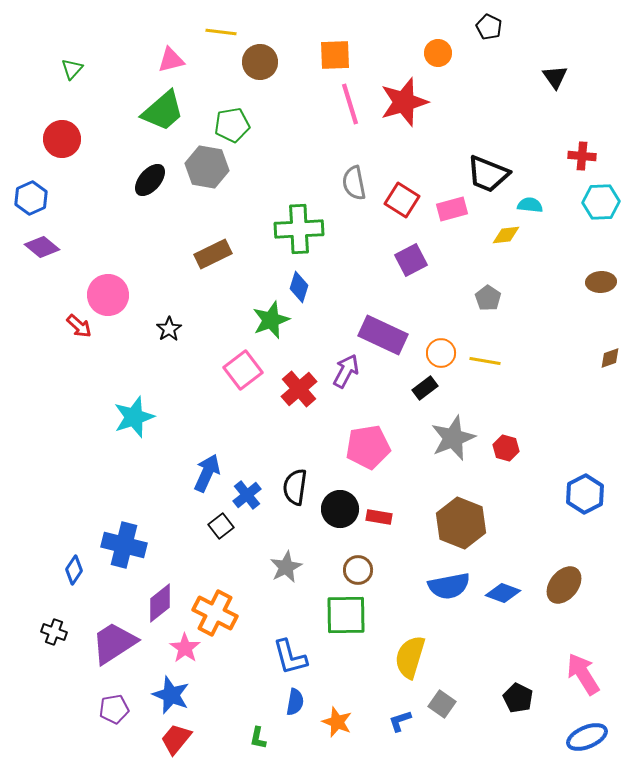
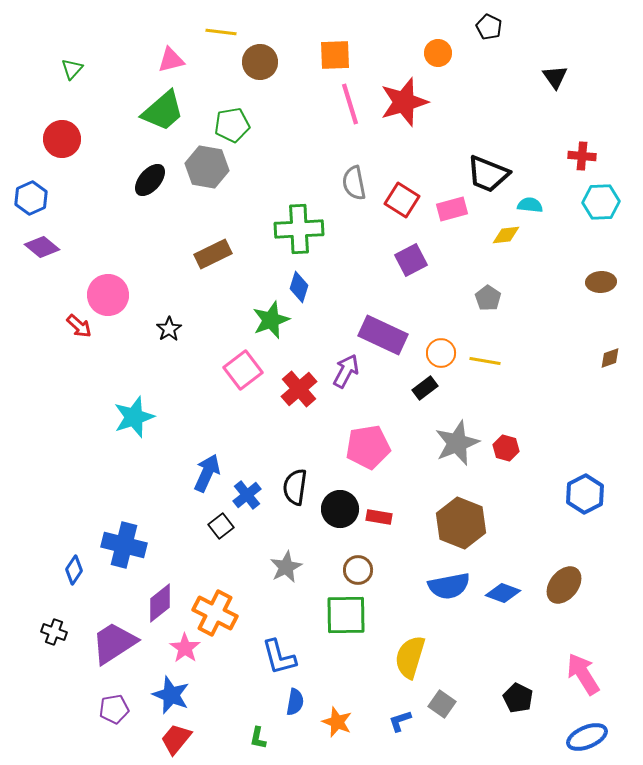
gray star at (453, 438): moved 4 px right, 5 px down
blue L-shape at (290, 657): moved 11 px left
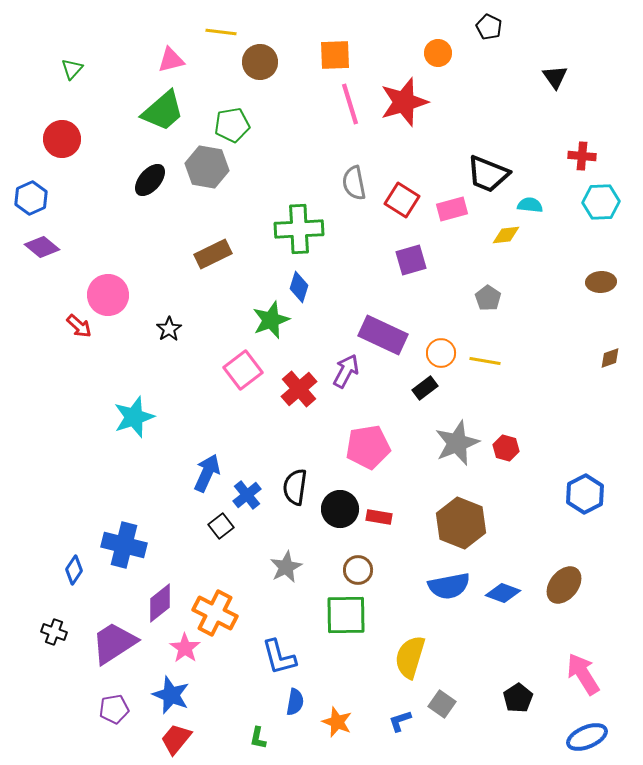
purple square at (411, 260): rotated 12 degrees clockwise
black pentagon at (518, 698): rotated 12 degrees clockwise
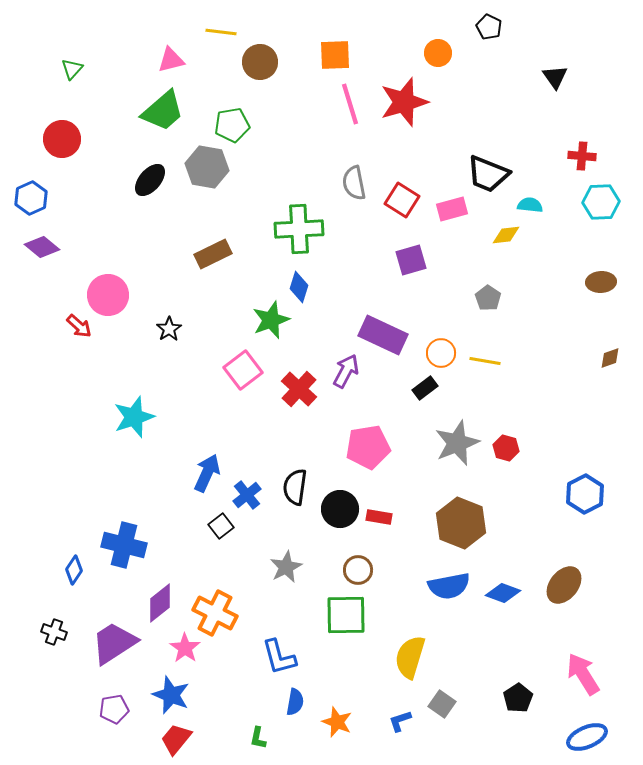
red cross at (299, 389): rotated 6 degrees counterclockwise
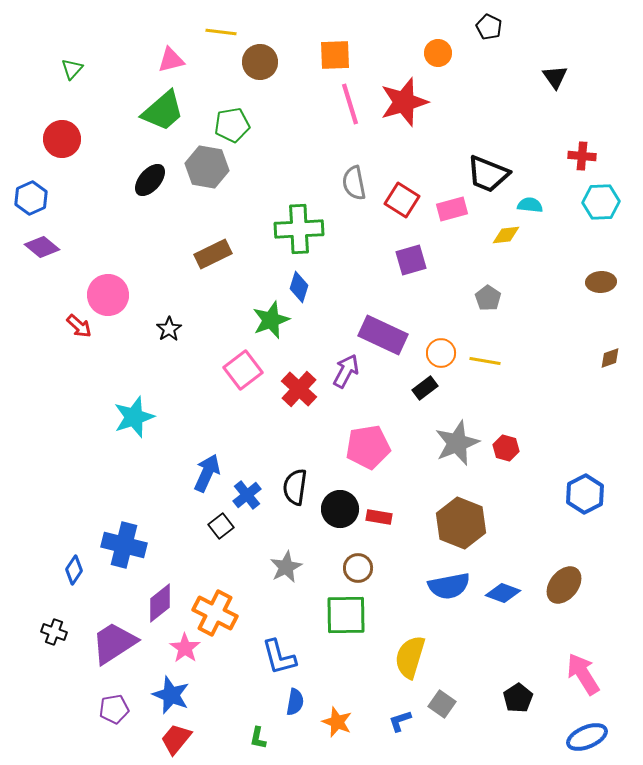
brown circle at (358, 570): moved 2 px up
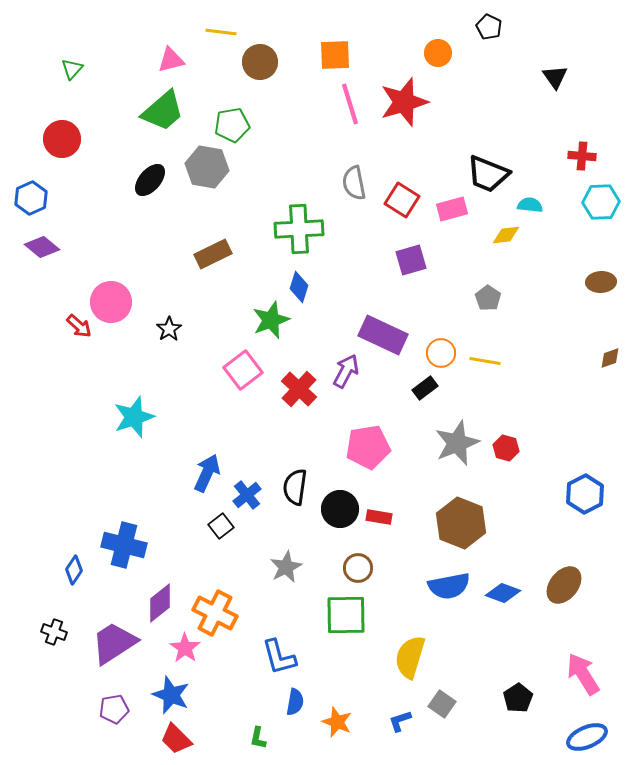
pink circle at (108, 295): moved 3 px right, 7 px down
red trapezoid at (176, 739): rotated 84 degrees counterclockwise
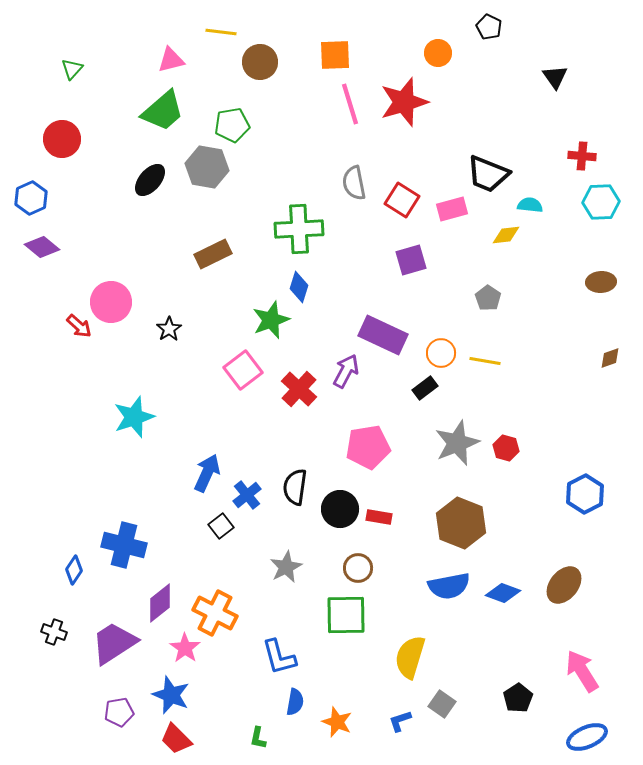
pink arrow at (583, 674): moved 1 px left, 3 px up
purple pentagon at (114, 709): moved 5 px right, 3 px down
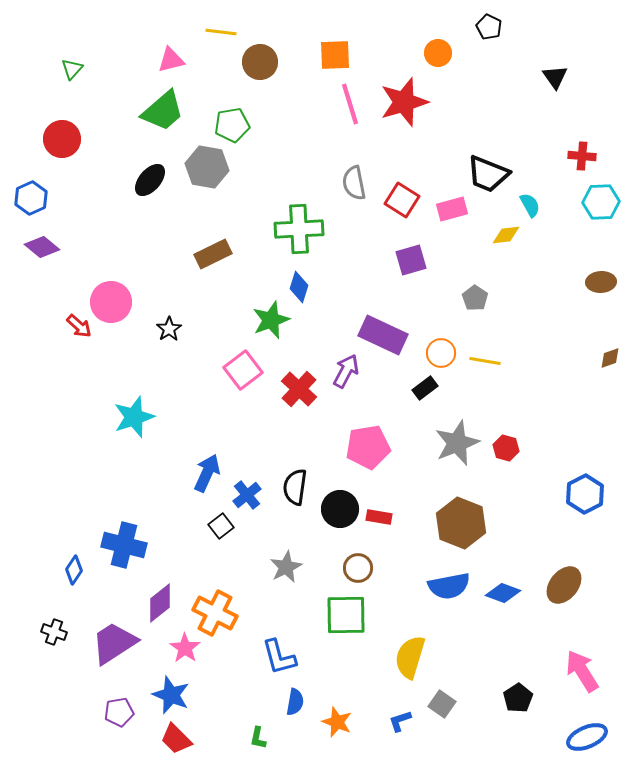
cyan semicircle at (530, 205): rotated 55 degrees clockwise
gray pentagon at (488, 298): moved 13 px left
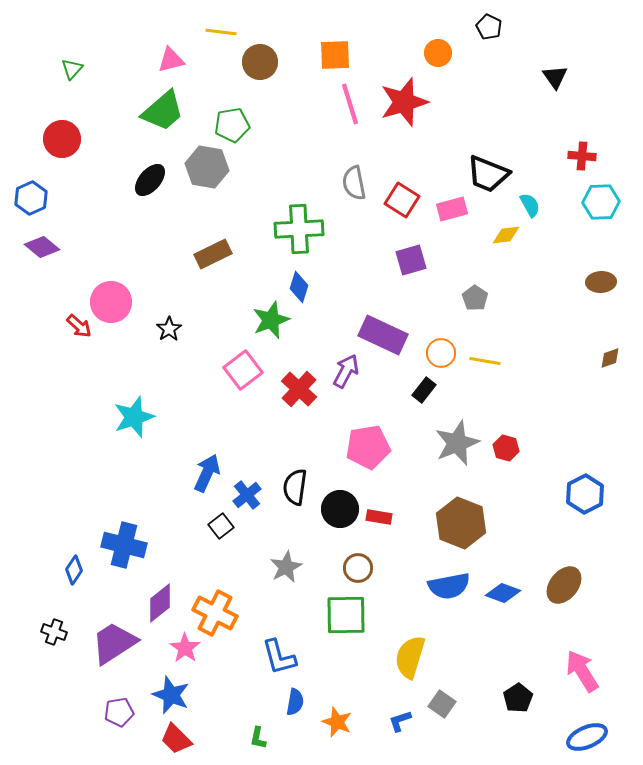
black rectangle at (425, 388): moved 1 px left, 2 px down; rotated 15 degrees counterclockwise
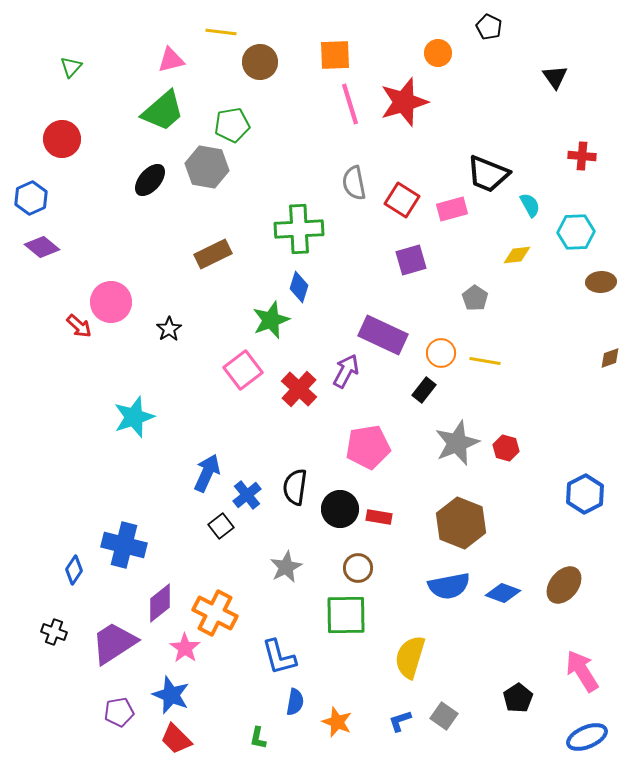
green triangle at (72, 69): moved 1 px left, 2 px up
cyan hexagon at (601, 202): moved 25 px left, 30 px down
yellow diamond at (506, 235): moved 11 px right, 20 px down
gray square at (442, 704): moved 2 px right, 12 px down
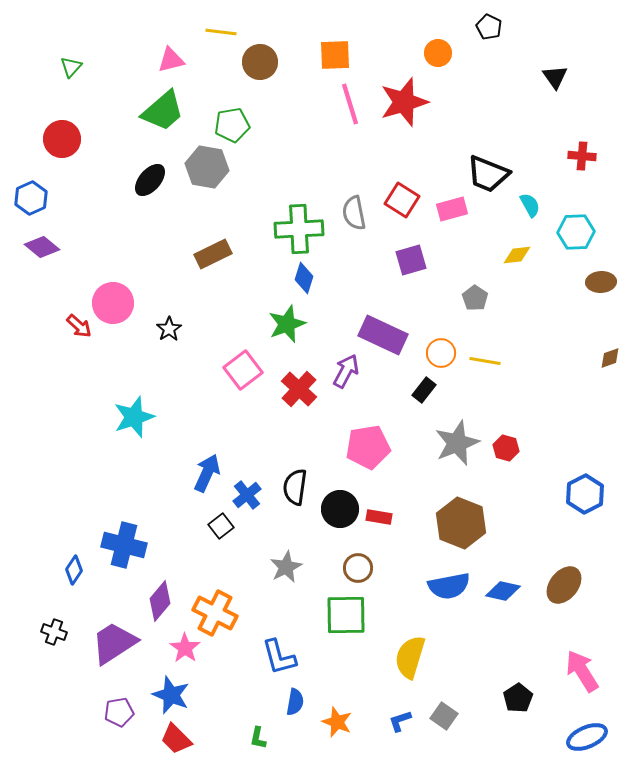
gray semicircle at (354, 183): moved 30 px down
blue diamond at (299, 287): moved 5 px right, 9 px up
pink circle at (111, 302): moved 2 px right, 1 px down
green star at (271, 320): moved 16 px right, 4 px down
blue diamond at (503, 593): moved 2 px up; rotated 8 degrees counterclockwise
purple diamond at (160, 603): moved 2 px up; rotated 12 degrees counterclockwise
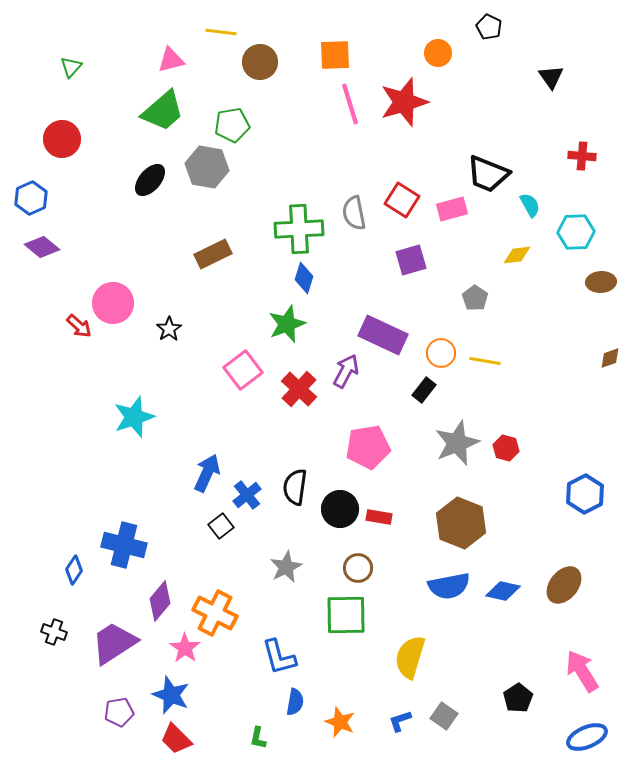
black triangle at (555, 77): moved 4 px left
orange star at (337, 722): moved 3 px right
